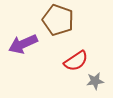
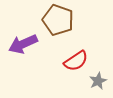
gray star: moved 3 px right; rotated 18 degrees counterclockwise
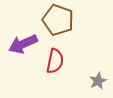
red semicircle: moved 21 px left; rotated 45 degrees counterclockwise
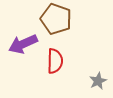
brown pentagon: moved 2 px left, 1 px up
red semicircle: rotated 10 degrees counterclockwise
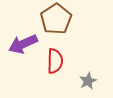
brown pentagon: rotated 20 degrees clockwise
gray star: moved 10 px left
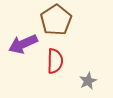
brown pentagon: moved 1 px down
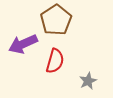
red semicircle: rotated 15 degrees clockwise
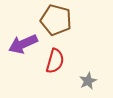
brown pentagon: rotated 24 degrees counterclockwise
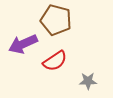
red semicircle: rotated 40 degrees clockwise
gray star: rotated 24 degrees clockwise
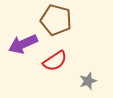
gray star: rotated 18 degrees counterclockwise
